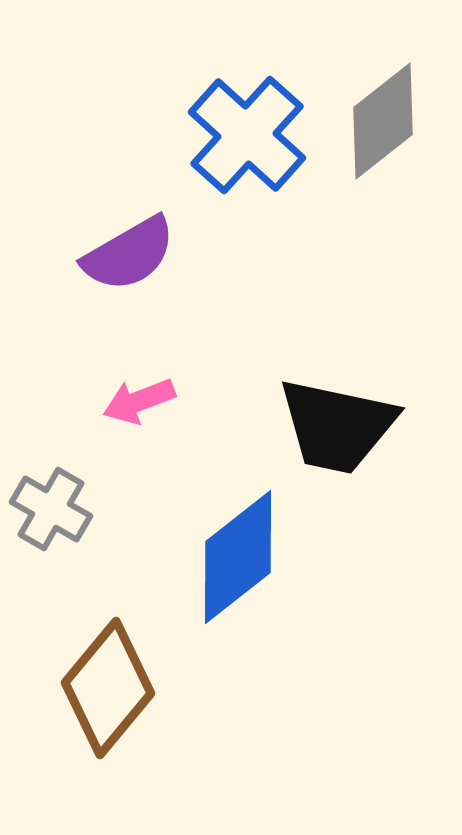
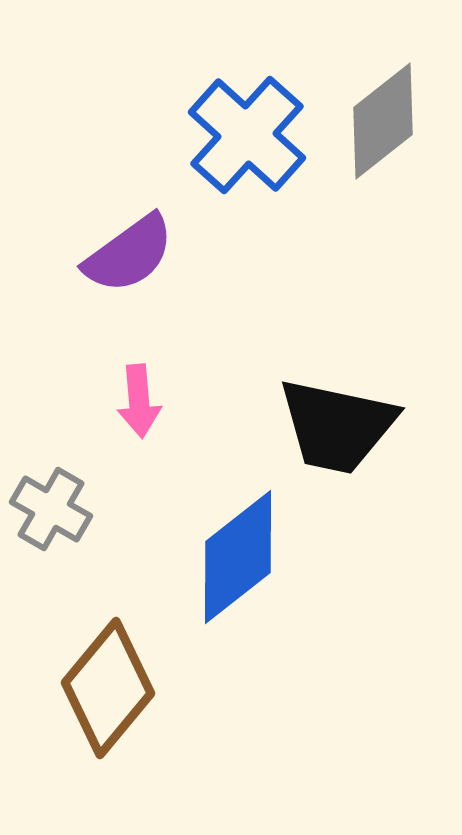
purple semicircle: rotated 6 degrees counterclockwise
pink arrow: rotated 74 degrees counterclockwise
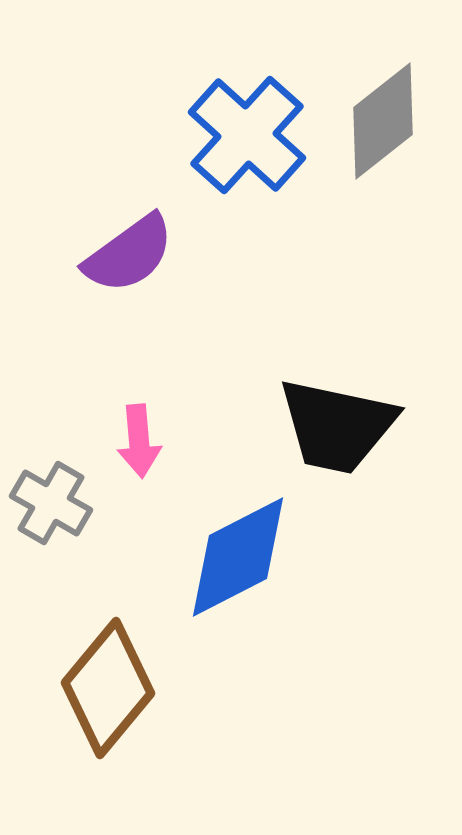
pink arrow: moved 40 px down
gray cross: moved 6 px up
blue diamond: rotated 11 degrees clockwise
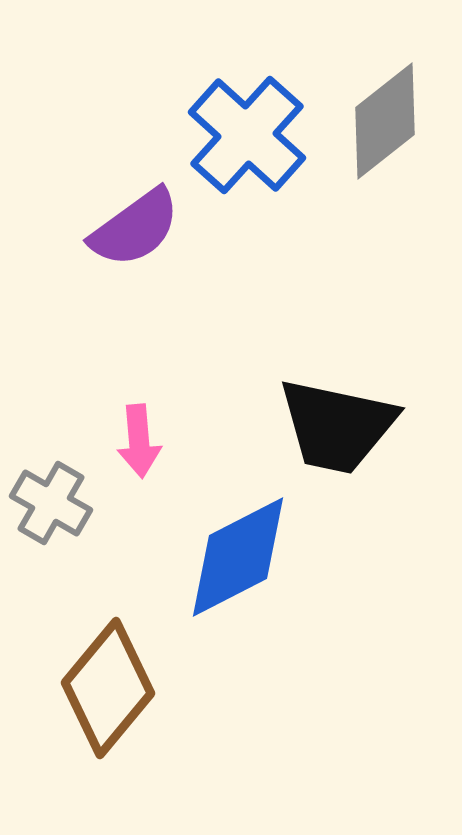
gray diamond: moved 2 px right
purple semicircle: moved 6 px right, 26 px up
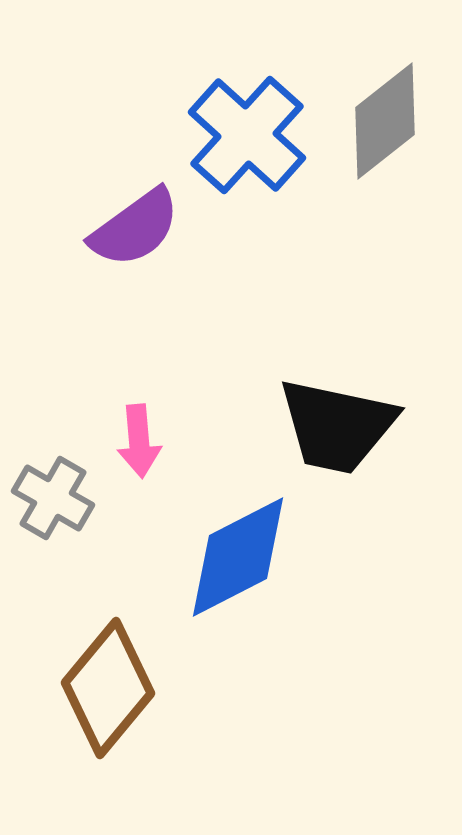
gray cross: moved 2 px right, 5 px up
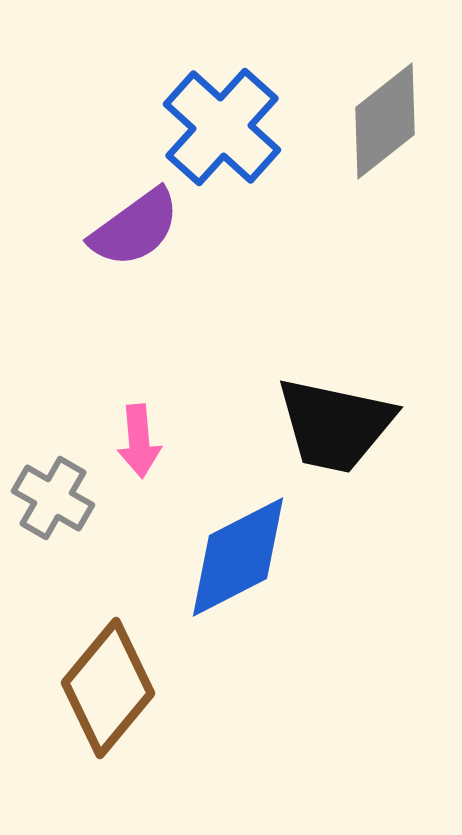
blue cross: moved 25 px left, 8 px up
black trapezoid: moved 2 px left, 1 px up
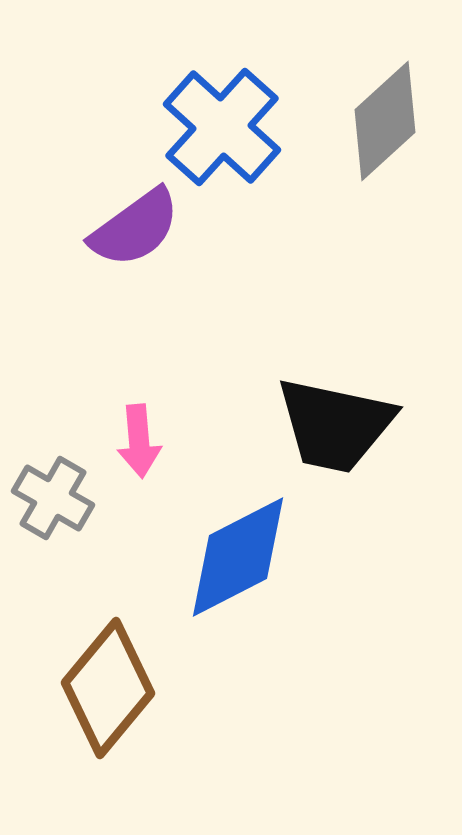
gray diamond: rotated 4 degrees counterclockwise
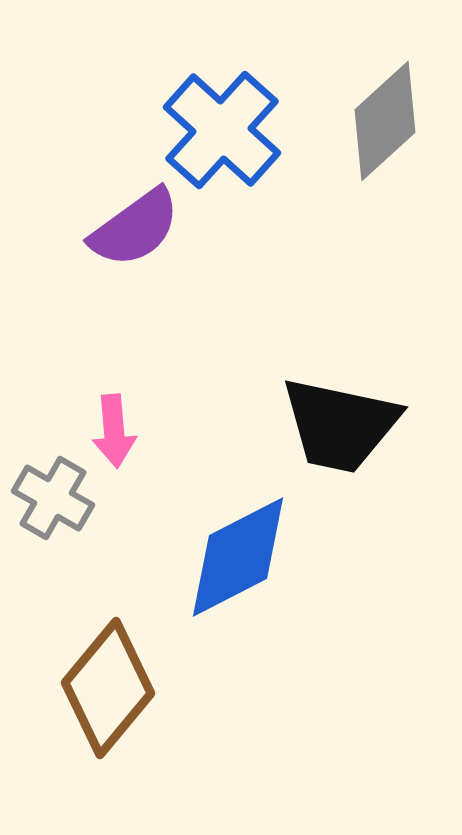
blue cross: moved 3 px down
black trapezoid: moved 5 px right
pink arrow: moved 25 px left, 10 px up
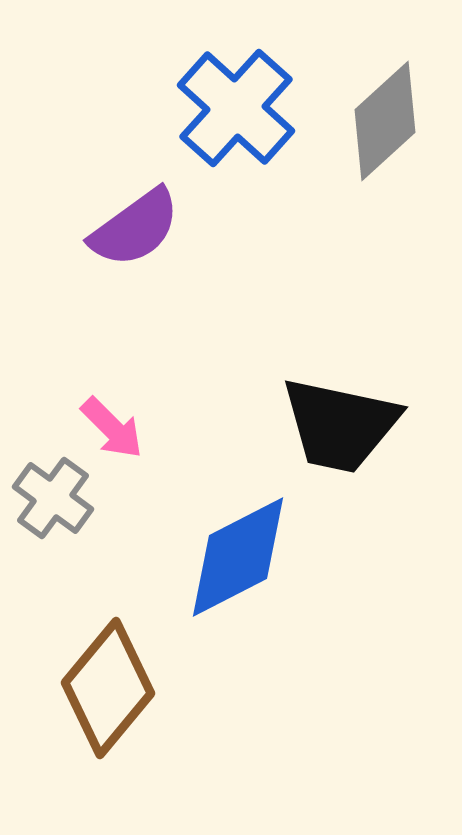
blue cross: moved 14 px right, 22 px up
pink arrow: moved 2 px left, 3 px up; rotated 40 degrees counterclockwise
gray cross: rotated 6 degrees clockwise
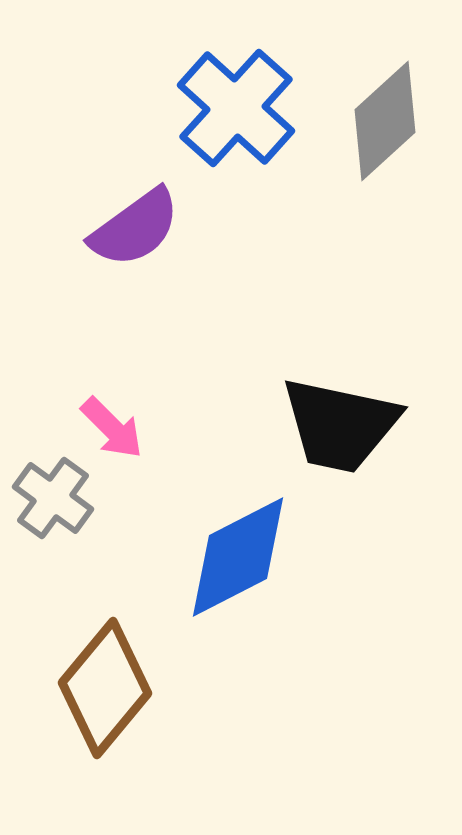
brown diamond: moved 3 px left
